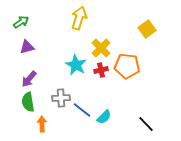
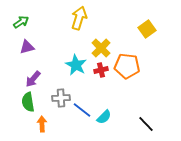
purple arrow: moved 4 px right
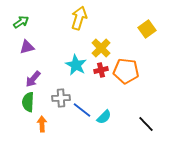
orange pentagon: moved 1 px left, 5 px down
green semicircle: rotated 12 degrees clockwise
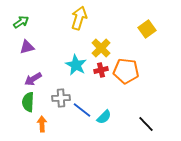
purple arrow: rotated 18 degrees clockwise
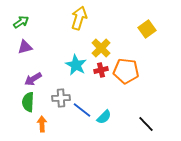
purple triangle: moved 2 px left
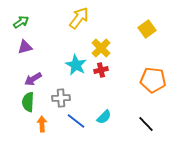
yellow arrow: rotated 20 degrees clockwise
orange pentagon: moved 27 px right, 9 px down
blue line: moved 6 px left, 11 px down
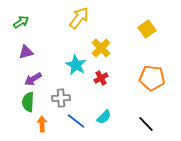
purple triangle: moved 1 px right, 5 px down
red cross: moved 8 px down; rotated 16 degrees counterclockwise
orange pentagon: moved 1 px left, 2 px up
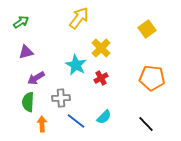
purple arrow: moved 3 px right, 1 px up
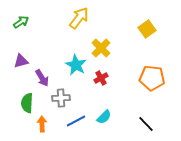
purple triangle: moved 5 px left, 9 px down
purple arrow: moved 6 px right; rotated 90 degrees counterclockwise
green semicircle: moved 1 px left, 1 px down
blue line: rotated 66 degrees counterclockwise
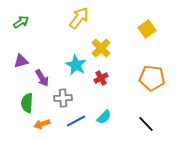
gray cross: moved 2 px right
orange arrow: rotated 105 degrees counterclockwise
